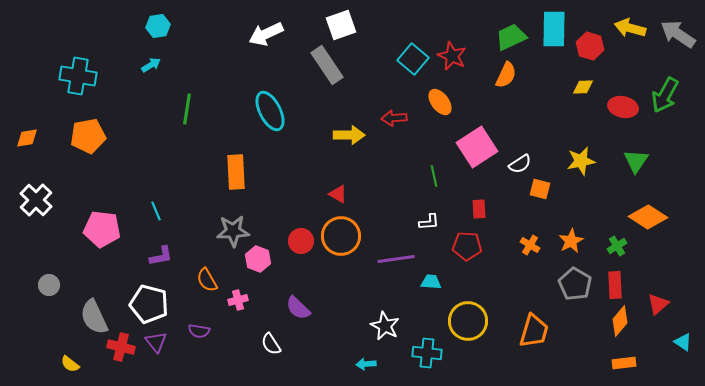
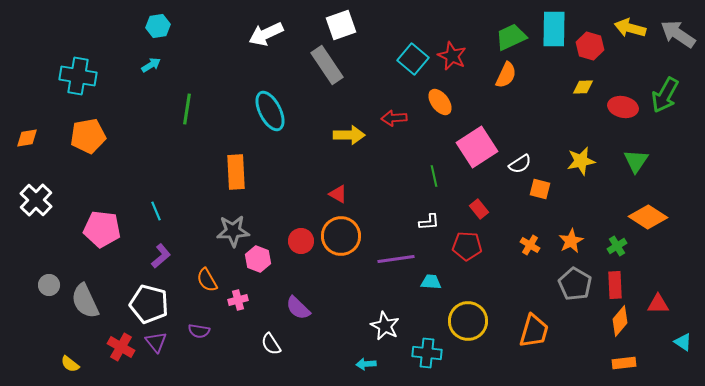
red rectangle at (479, 209): rotated 36 degrees counterclockwise
purple L-shape at (161, 256): rotated 30 degrees counterclockwise
red triangle at (658, 304): rotated 40 degrees clockwise
gray semicircle at (94, 317): moved 9 px left, 16 px up
red cross at (121, 347): rotated 16 degrees clockwise
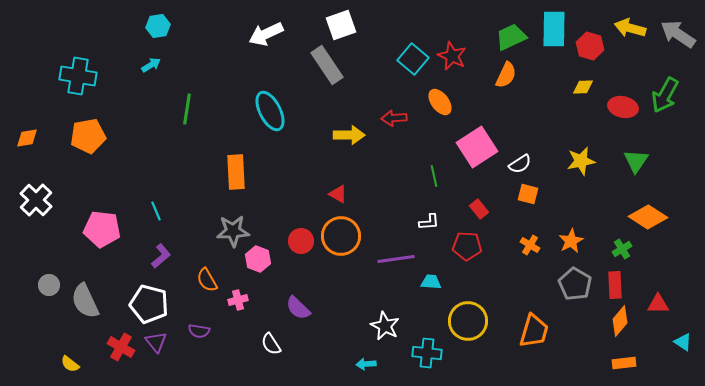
orange square at (540, 189): moved 12 px left, 5 px down
green cross at (617, 246): moved 5 px right, 3 px down
